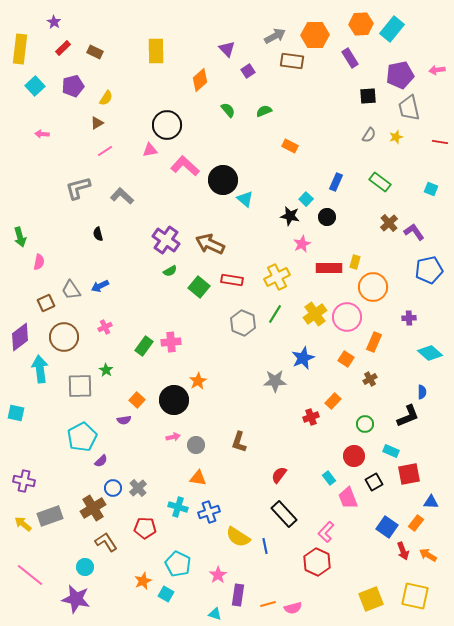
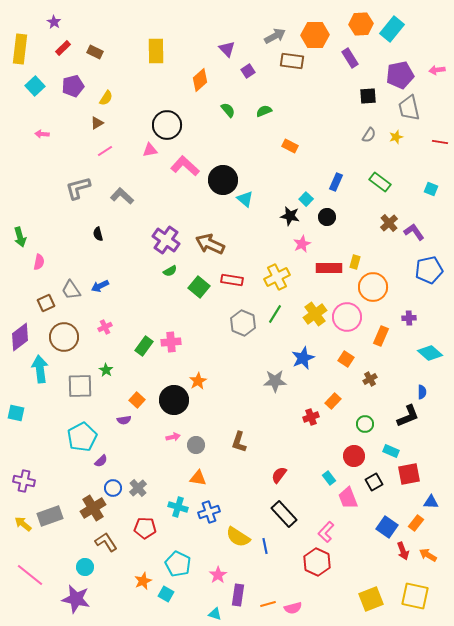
orange rectangle at (374, 342): moved 7 px right, 6 px up
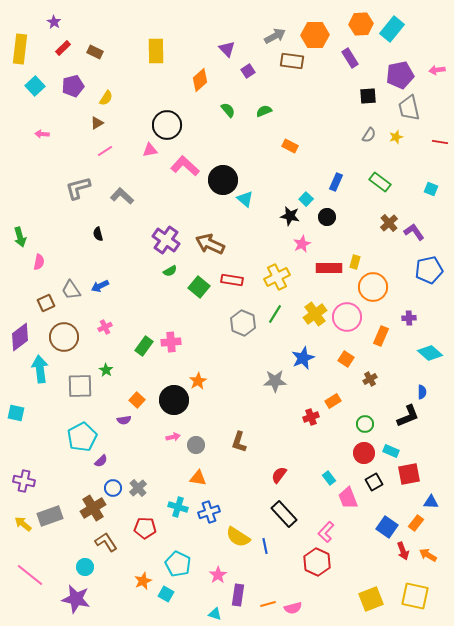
orange rectangle at (333, 401): rotated 14 degrees clockwise
red circle at (354, 456): moved 10 px right, 3 px up
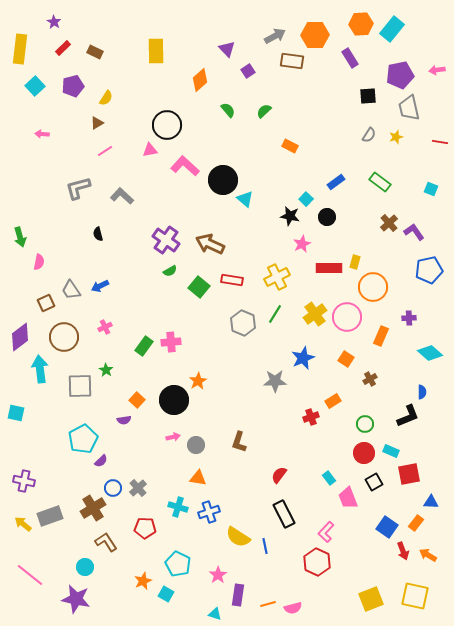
green semicircle at (264, 111): rotated 21 degrees counterclockwise
blue rectangle at (336, 182): rotated 30 degrees clockwise
cyan pentagon at (82, 437): moved 1 px right, 2 px down
black rectangle at (284, 514): rotated 16 degrees clockwise
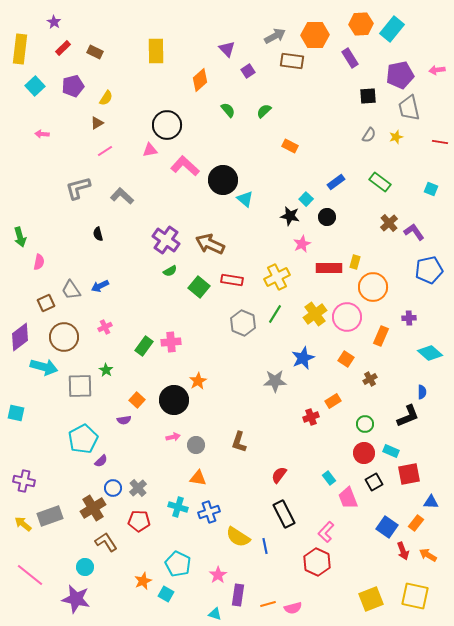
cyan arrow at (40, 369): moved 4 px right, 2 px up; rotated 112 degrees clockwise
red pentagon at (145, 528): moved 6 px left, 7 px up
